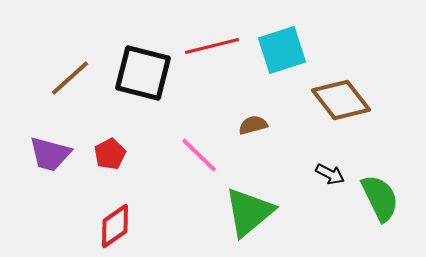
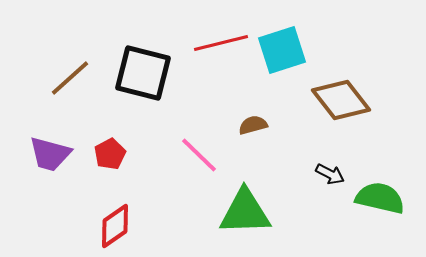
red line: moved 9 px right, 3 px up
green semicircle: rotated 51 degrees counterclockwise
green triangle: moved 4 px left; rotated 38 degrees clockwise
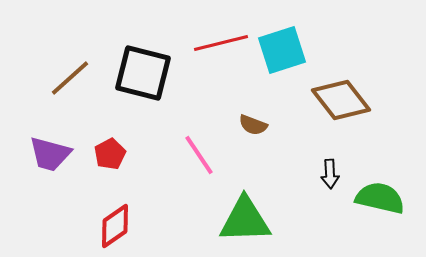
brown semicircle: rotated 144 degrees counterclockwise
pink line: rotated 12 degrees clockwise
black arrow: rotated 60 degrees clockwise
green triangle: moved 8 px down
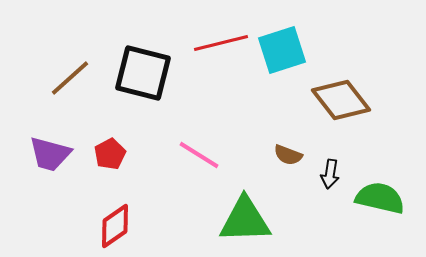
brown semicircle: moved 35 px right, 30 px down
pink line: rotated 24 degrees counterclockwise
black arrow: rotated 12 degrees clockwise
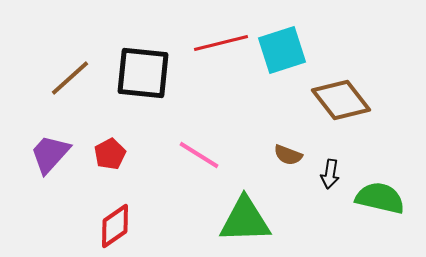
black square: rotated 8 degrees counterclockwise
purple trapezoid: rotated 117 degrees clockwise
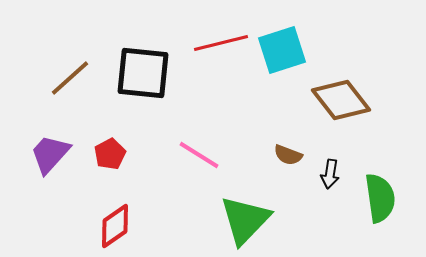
green semicircle: rotated 69 degrees clockwise
green triangle: rotated 44 degrees counterclockwise
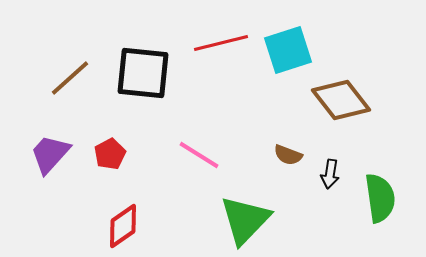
cyan square: moved 6 px right
red diamond: moved 8 px right
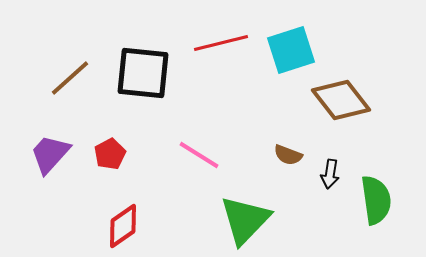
cyan square: moved 3 px right
green semicircle: moved 4 px left, 2 px down
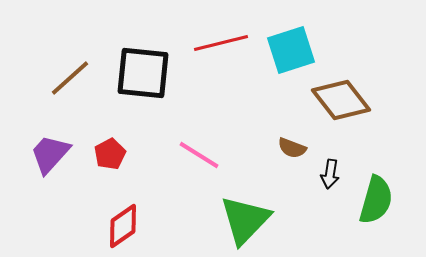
brown semicircle: moved 4 px right, 7 px up
green semicircle: rotated 24 degrees clockwise
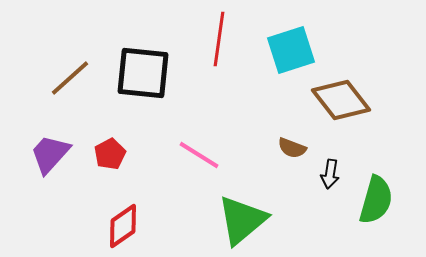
red line: moved 2 px left, 4 px up; rotated 68 degrees counterclockwise
green triangle: moved 3 px left; rotated 6 degrees clockwise
